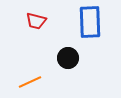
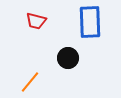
orange line: rotated 25 degrees counterclockwise
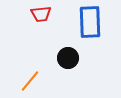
red trapezoid: moved 5 px right, 7 px up; rotated 20 degrees counterclockwise
orange line: moved 1 px up
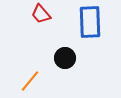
red trapezoid: rotated 55 degrees clockwise
black circle: moved 3 px left
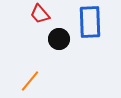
red trapezoid: moved 1 px left
black circle: moved 6 px left, 19 px up
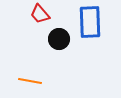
orange line: rotated 60 degrees clockwise
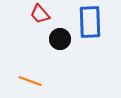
black circle: moved 1 px right
orange line: rotated 10 degrees clockwise
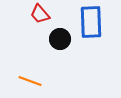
blue rectangle: moved 1 px right
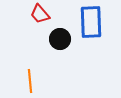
orange line: rotated 65 degrees clockwise
